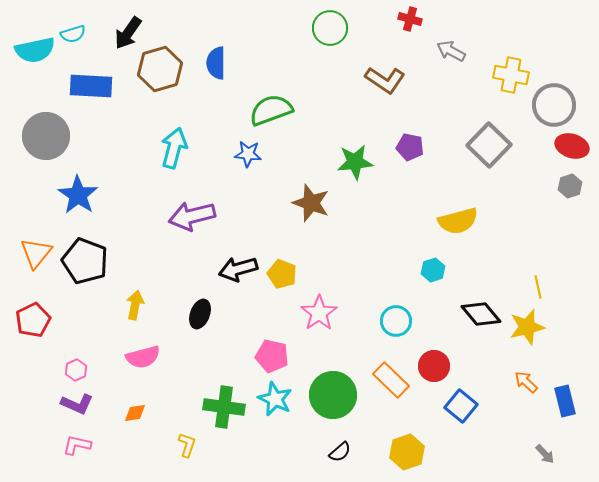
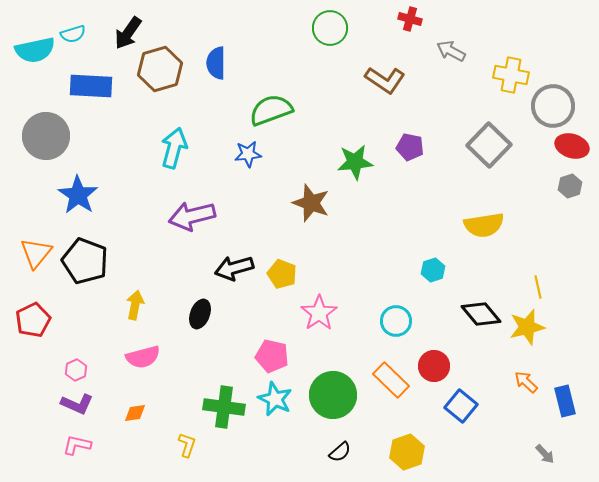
gray circle at (554, 105): moved 1 px left, 1 px down
blue star at (248, 154): rotated 12 degrees counterclockwise
yellow semicircle at (458, 221): moved 26 px right, 4 px down; rotated 6 degrees clockwise
black arrow at (238, 269): moved 4 px left, 1 px up
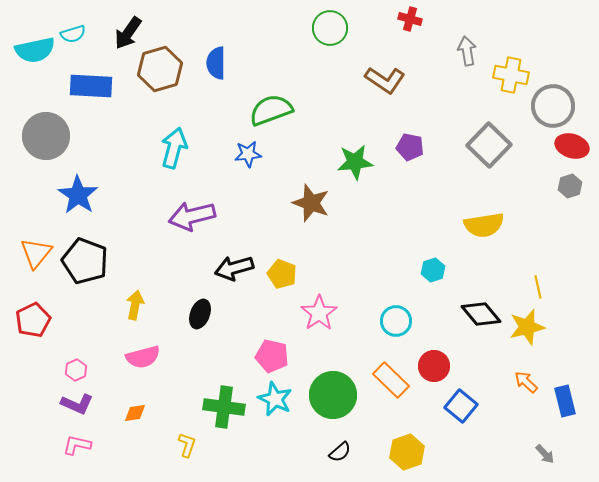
gray arrow at (451, 51): moved 16 px right; rotated 52 degrees clockwise
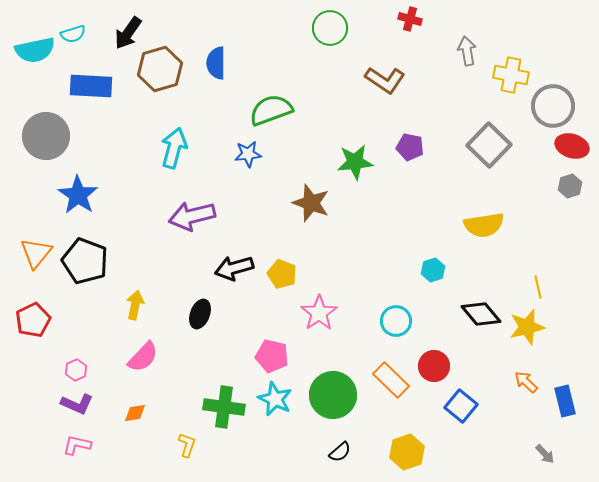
pink semicircle at (143, 357): rotated 32 degrees counterclockwise
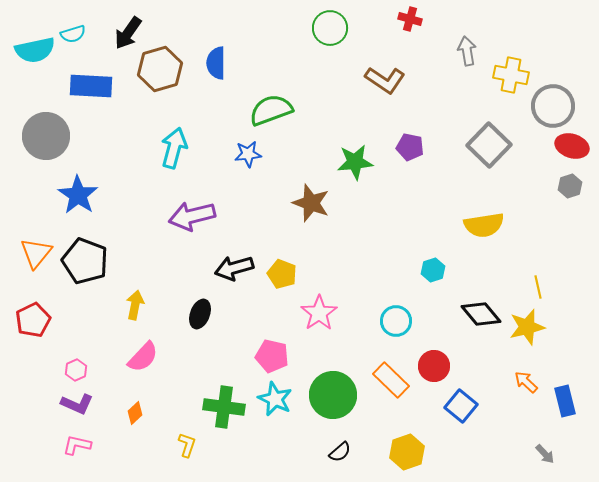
orange diamond at (135, 413): rotated 35 degrees counterclockwise
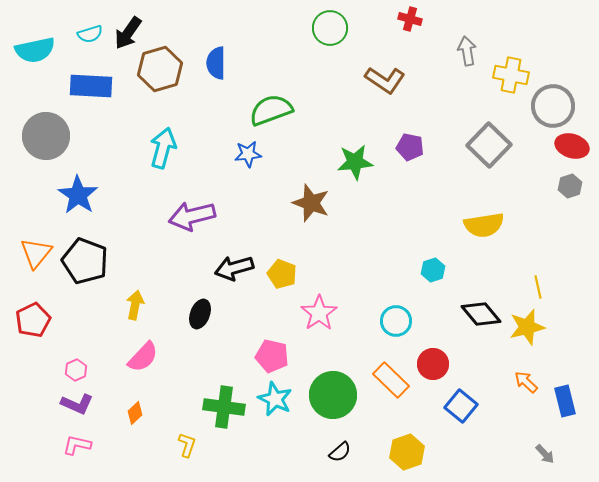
cyan semicircle at (73, 34): moved 17 px right
cyan arrow at (174, 148): moved 11 px left
red circle at (434, 366): moved 1 px left, 2 px up
